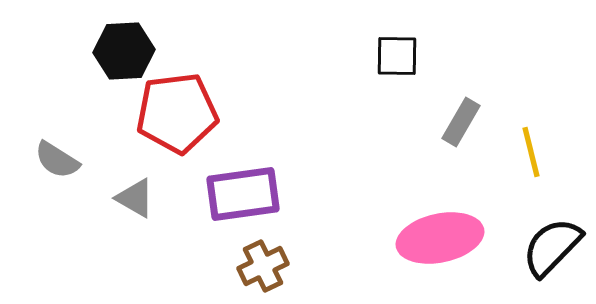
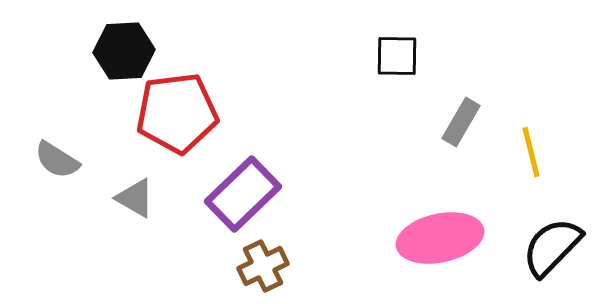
purple rectangle: rotated 36 degrees counterclockwise
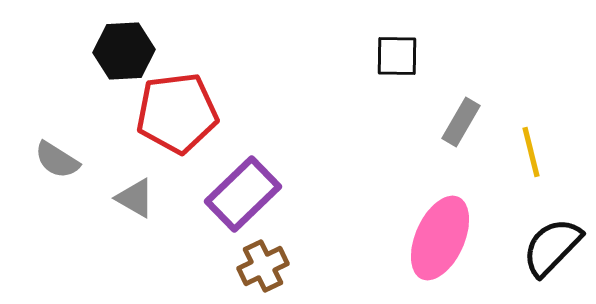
pink ellipse: rotated 54 degrees counterclockwise
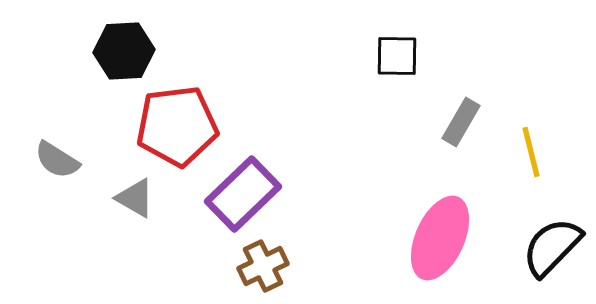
red pentagon: moved 13 px down
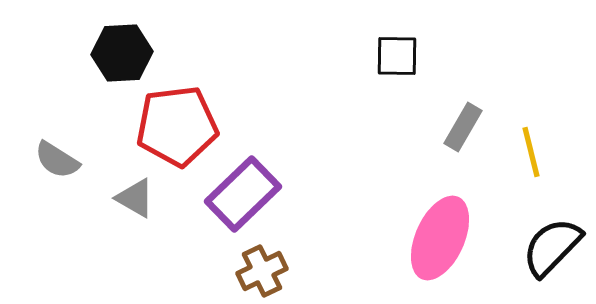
black hexagon: moved 2 px left, 2 px down
gray rectangle: moved 2 px right, 5 px down
brown cross: moved 1 px left, 5 px down
